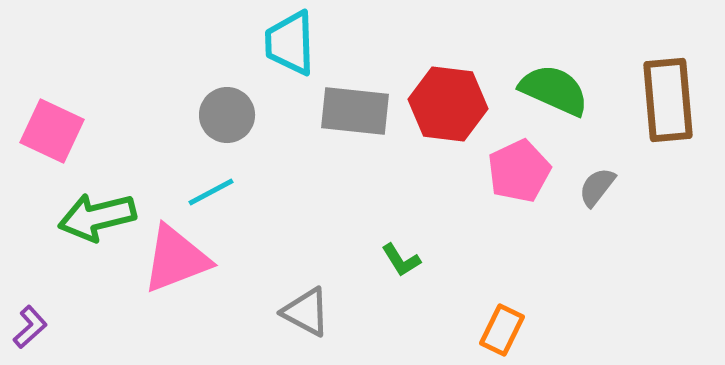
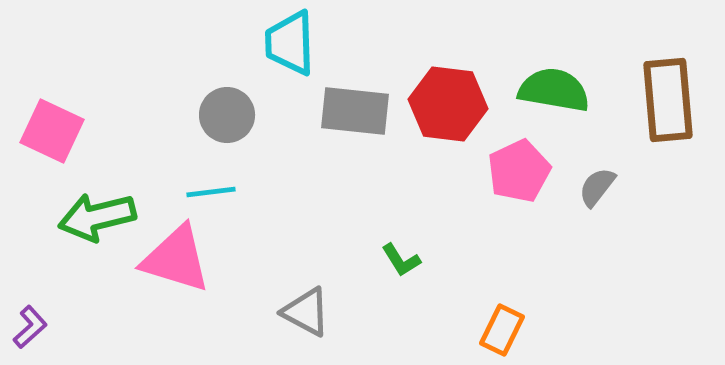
green semicircle: rotated 14 degrees counterclockwise
cyan line: rotated 21 degrees clockwise
pink triangle: rotated 38 degrees clockwise
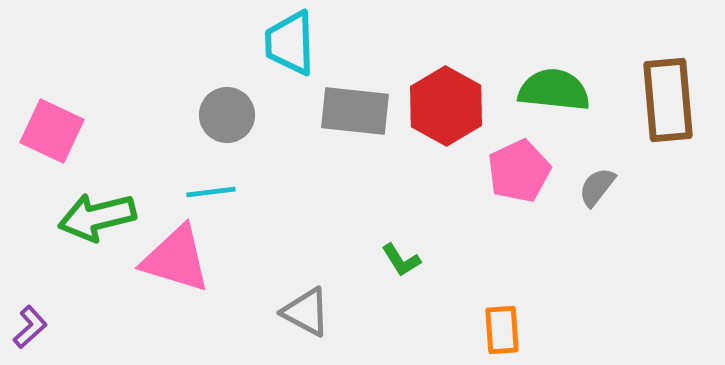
green semicircle: rotated 4 degrees counterclockwise
red hexagon: moved 2 px left, 2 px down; rotated 22 degrees clockwise
orange rectangle: rotated 30 degrees counterclockwise
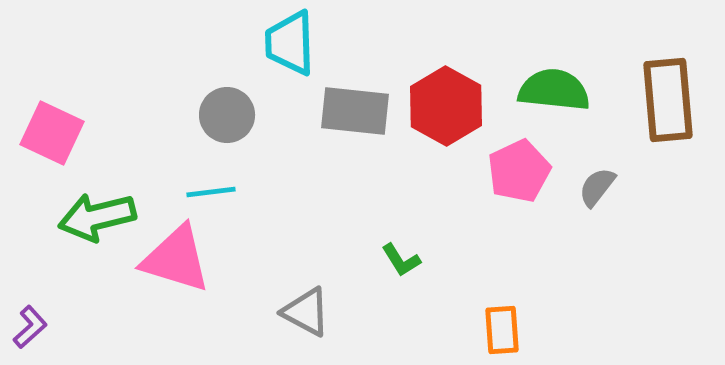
pink square: moved 2 px down
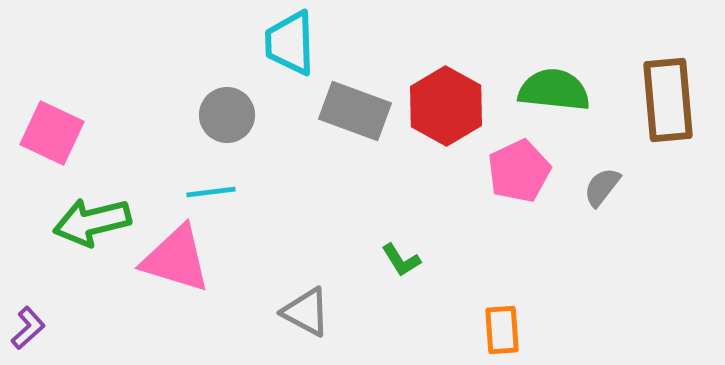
gray rectangle: rotated 14 degrees clockwise
gray semicircle: moved 5 px right
green arrow: moved 5 px left, 5 px down
purple L-shape: moved 2 px left, 1 px down
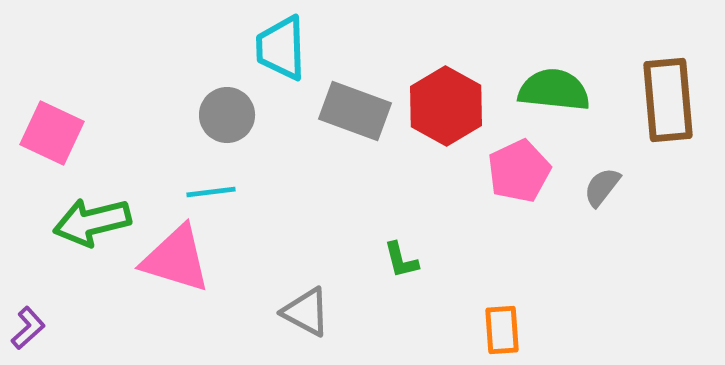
cyan trapezoid: moved 9 px left, 5 px down
green L-shape: rotated 18 degrees clockwise
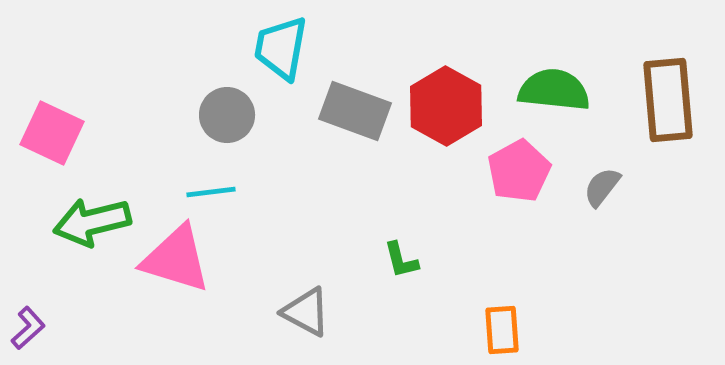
cyan trapezoid: rotated 12 degrees clockwise
pink pentagon: rotated 4 degrees counterclockwise
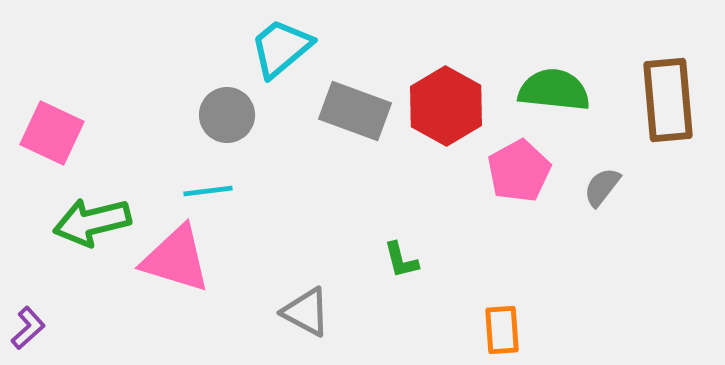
cyan trapezoid: rotated 40 degrees clockwise
cyan line: moved 3 px left, 1 px up
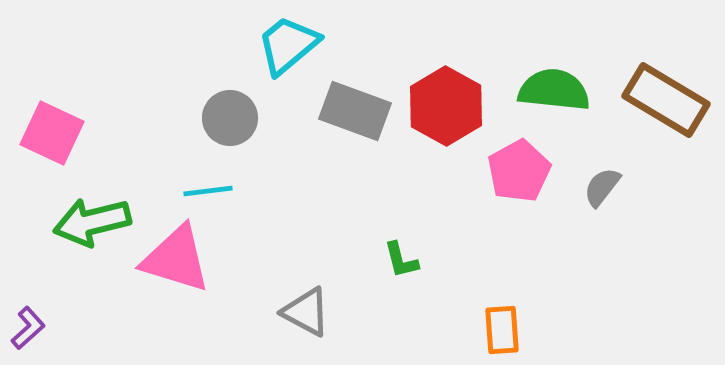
cyan trapezoid: moved 7 px right, 3 px up
brown rectangle: moved 2 px left; rotated 54 degrees counterclockwise
gray circle: moved 3 px right, 3 px down
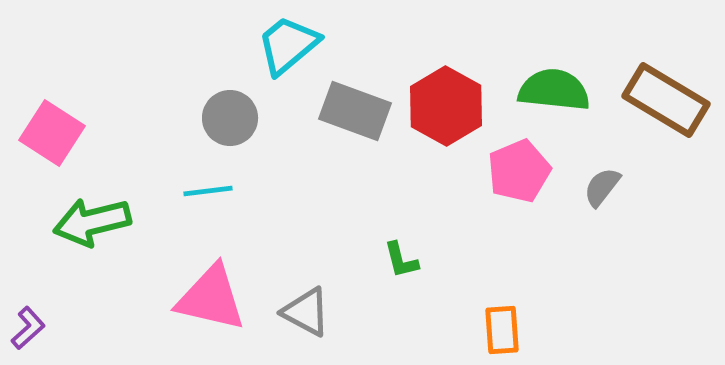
pink square: rotated 8 degrees clockwise
pink pentagon: rotated 6 degrees clockwise
pink triangle: moved 35 px right, 39 px down; rotated 4 degrees counterclockwise
